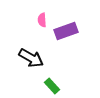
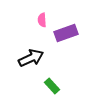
purple rectangle: moved 2 px down
black arrow: rotated 55 degrees counterclockwise
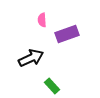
purple rectangle: moved 1 px right, 1 px down
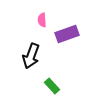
black arrow: moved 2 px up; rotated 135 degrees clockwise
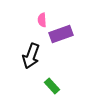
purple rectangle: moved 6 px left
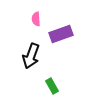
pink semicircle: moved 6 px left, 1 px up
green rectangle: rotated 14 degrees clockwise
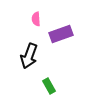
black arrow: moved 2 px left
green rectangle: moved 3 px left
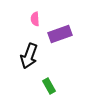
pink semicircle: moved 1 px left
purple rectangle: moved 1 px left
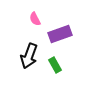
pink semicircle: rotated 24 degrees counterclockwise
green rectangle: moved 6 px right, 21 px up
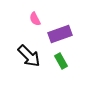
black arrow: rotated 65 degrees counterclockwise
green rectangle: moved 6 px right, 4 px up
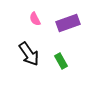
purple rectangle: moved 8 px right, 11 px up
black arrow: moved 2 px up; rotated 10 degrees clockwise
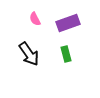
green rectangle: moved 5 px right, 7 px up; rotated 14 degrees clockwise
